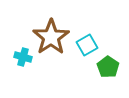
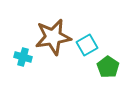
brown star: moved 2 px right; rotated 24 degrees clockwise
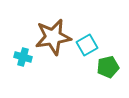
green pentagon: rotated 25 degrees clockwise
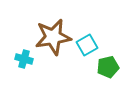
cyan cross: moved 1 px right, 2 px down
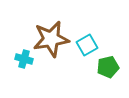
brown star: moved 2 px left, 2 px down
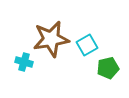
cyan cross: moved 3 px down
green pentagon: moved 1 px down
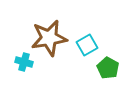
brown star: moved 2 px left, 1 px up
green pentagon: rotated 30 degrees counterclockwise
